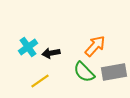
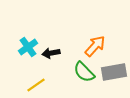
yellow line: moved 4 px left, 4 px down
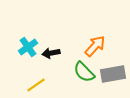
gray rectangle: moved 1 px left, 2 px down
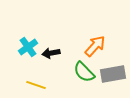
yellow line: rotated 54 degrees clockwise
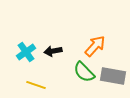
cyan cross: moved 2 px left, 5 px down
black arrow: moved 2 px right, 2 px up
gray rectangle: moved 2 px down; rotated 20 degrees clockwise
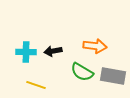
orange arrow: rotated 55 degrees clockwise
cyan cross: rotated 36 degrees clockwise
green semicircle: moved 2 px left; rotated 15 degrees counterclockwise
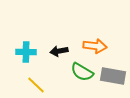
black arrow: moved 6 px right
yellow line: rotated 24 degrees clockwise
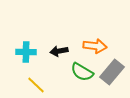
gray rectangle: moved 1 px left, 4 px up; rotated 60 degrees counterclockwise
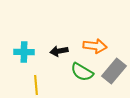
cyan cross: moved 2 px left
gray rectangle: moved 2 px right, 1 px up
yellow line: rotated 42 degrees clockwise
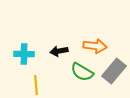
cyan cross: moved 2 px down
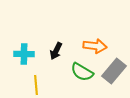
black arrow: moved 3 px left; rotated 54 degrees counterclockwise
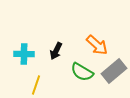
orange arrow: moved 2 px right, 1 px up; rotated 35 degrees clockwise
gray rectangle: rotated 10 degrees clockwise
yellow line: rotated 24 degrees clockwise
